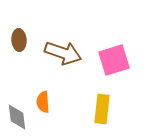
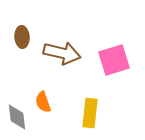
brown ellipse: moved 3 px right, 3 px up
brown arrow: moved 1 px left; rotated 6 degrees counterclockwise
orange semicircle: rotated 15 degrees counterclockwise
yellow rectangle: moved 12 px left, 4 px down
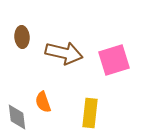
brown arrow: moved 2 px right
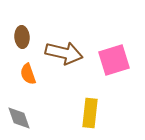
orange semicircle: moved 15 px left, 28 px up
gray diamond: moved 2 px right, 1 px down; rotated 12 degrees counterclockwise
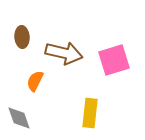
orange semicircle: moved 7 px right, 7 px down; rotated 45 degrees clockwise
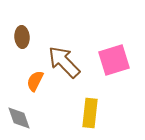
brown arrow: moved 9 px down; rotated 147 degrees counterclockwise
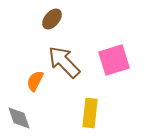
brown ellipse: moved 30 px right, 18 px up; rotated 45 degrees clockwise
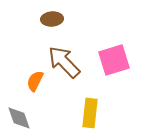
brown ellipse: rotated 45 degrees clockwise
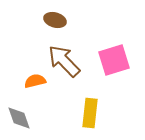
brown ellipse: moved 3 px right, 1 px down; rotated 20 degrees clockwise
brown arrow: moved 1 px up
orange semicircle: rotated 50 degrees clockwise
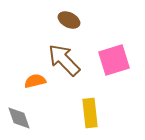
brown ellipse: moved 14 px right; rotated 10 degrees clockwise
brown arrow: moved 1 px up
yellow rectangle: rotated 12 degrees counterclockwise
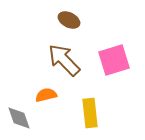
orange semicircle: moved 11 px right, 14 px down
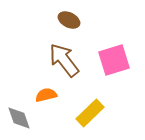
brown arrow: rotated 6 degrees clockwise
yellow rectangle: rotated 52 degrees clockwise
